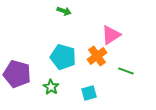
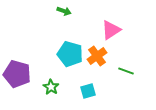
pink triangle: moved 5 px up
cyan pentagon: moved 7 px right, 3 px up
cyan square: moved 1 px left, 2 px up
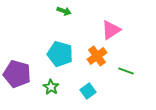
cyan pentagon: moved 10 px left
cyan square: rotated 21 degrees counterclockwise
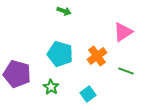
pink triangle: moved 12 px right, 2 px down
cyan square: moved 3 px down
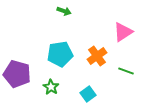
cyan pentagon: rotated 25 degrees counterclockwise
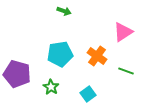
orange cross: rotated 18 degrees counterclockwise
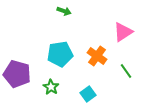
green line: rotated 35 degrees clockwise
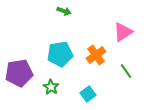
orange cross: moved 1 px left, 1 px up; rotated 18 degrees clockwise
purple pentagon: moved 2 px right, 1 px up; rotated 24 degrees counterclockwise
